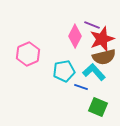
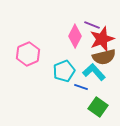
cyan pentagon: rotated 10 degrees counterclockwise
green square: rotated 12 degrees clockwise
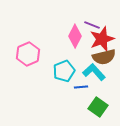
blue line: rotated 24 degrees counterclockwise
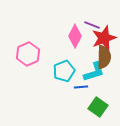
red star: moved 2 px right, 1 px up
brown semicircle: rotated 75 degrees counterclockwise
cyan L-shape: rotated 115 degrees clockwise
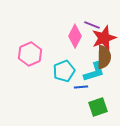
pink hexagon: moved 2 px right
green square: rotated 36 degrees clockwise
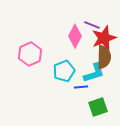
cyan L-shape: moved 1 px down
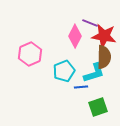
purple line: moved 2 px left, 2 px up
red star: moved 2 px up; rotated 30 degrees clockwise
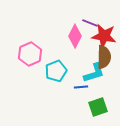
cyan pentagon: moved 8 px left
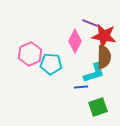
pink diamond: moved 5 px down
cyan pentagon: moved 5 px left, 7 px up; rotated 25 degrees clockwise
